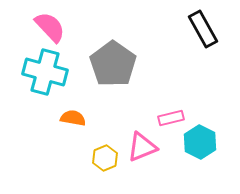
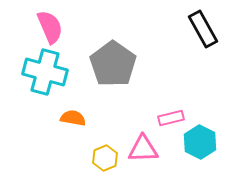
pink semicircle: rotated 20 degrees clockwise
pink triangle: moved 1 px right, 2 px down; rotated 20 degrees clockwise
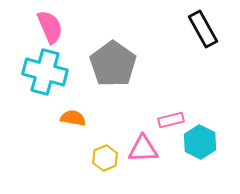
pink rectangle: moved 2 px down
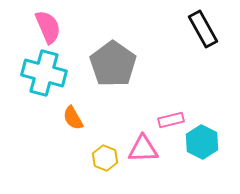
pink semicircle: moved 2 px left
cyan cross: moved 1 px left, 1 px down
orange semicircle: rotated 130 degrees counterclockwise
cyan hexagon: moved 2 px right
yellow hexagon: rotated 15 degrees counterclockwise
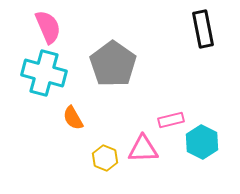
black rectangle: rotated 18 degrees clockwise
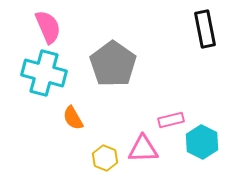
black rectangle: moved 2 px right
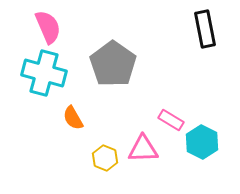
pink rectangle: rotated 45 degrees clockwise
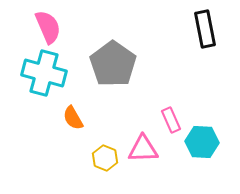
pink rectangle: rotated 35 degrees clockwise
cyan hexagon: rotated 24 degrees counterclockwise
